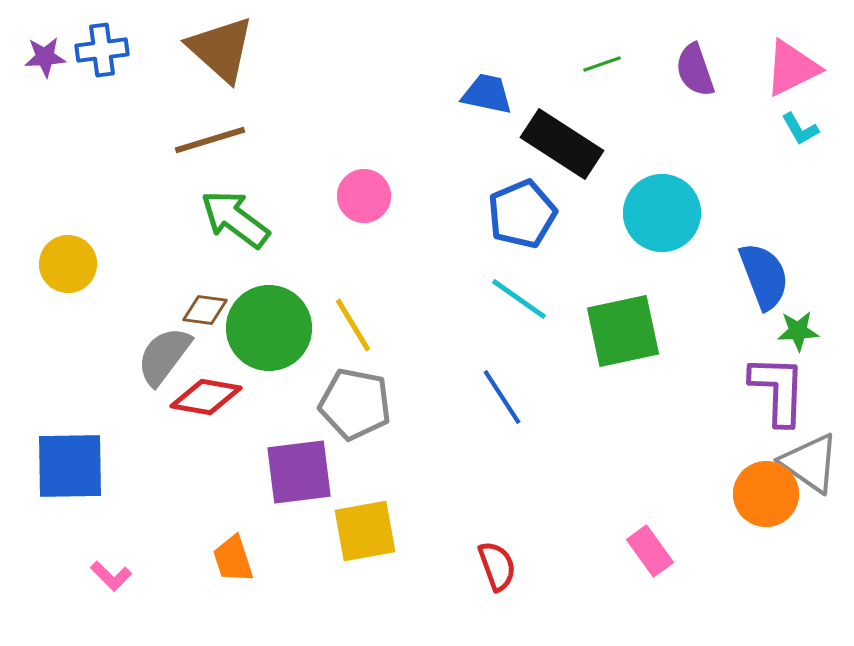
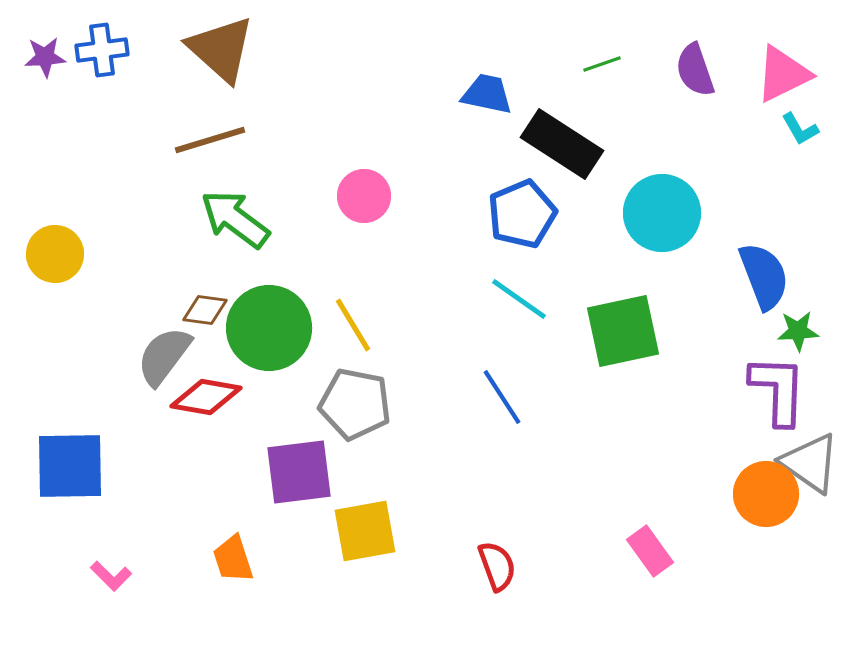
pink triangle: moved 9 px left, 6 px down
yellow circle: moved 13 px left, 10 px up
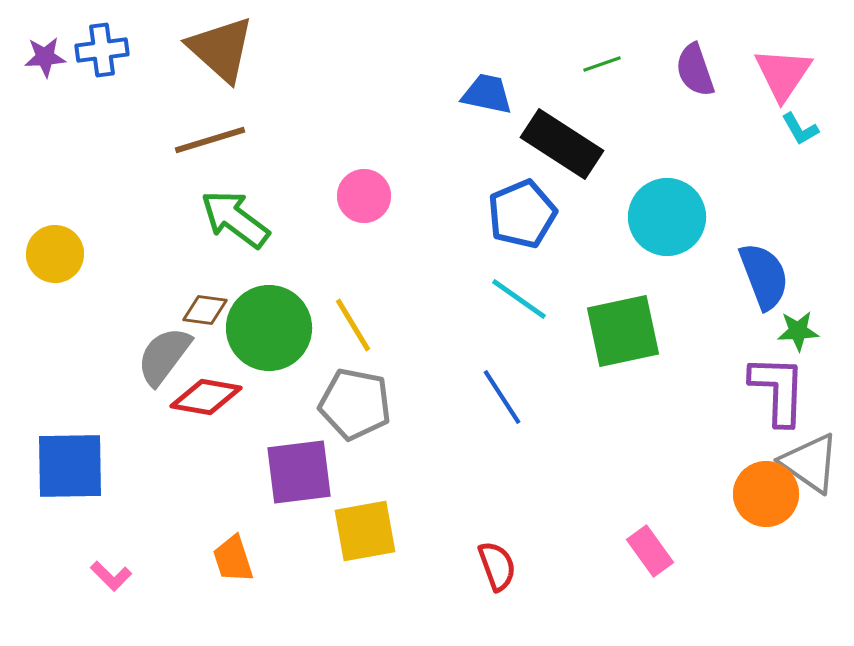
pink triangle: rotated 30 degrees counterclockwise
cyan circle: moved 5 px right, 4 px down
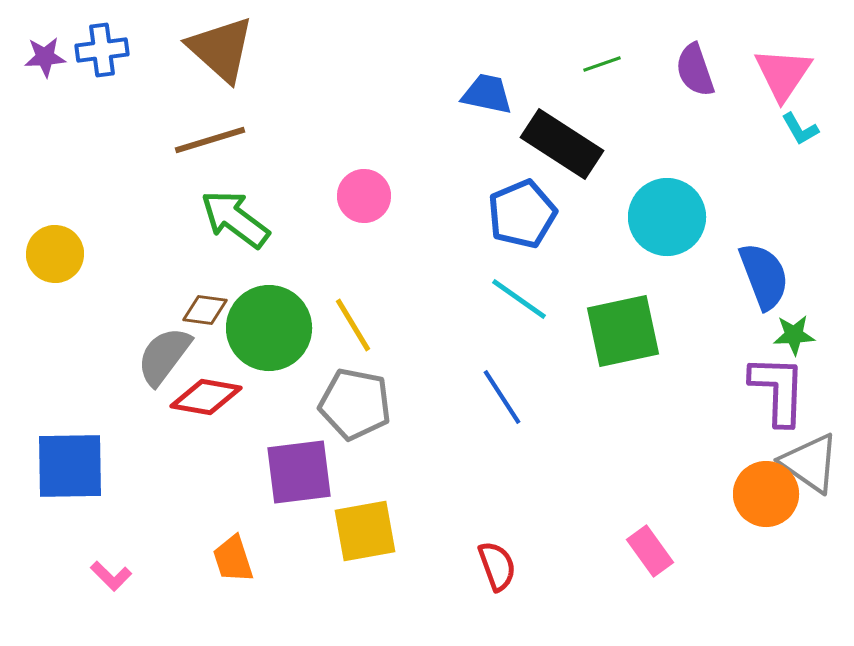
green star: moved 4 px left, 4 px down
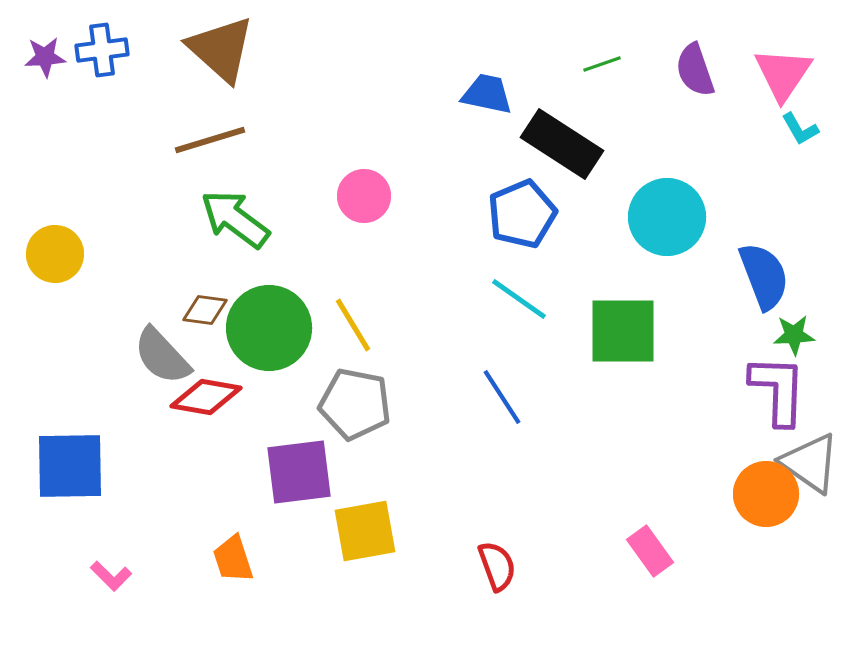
green square: rotated 12 degrees clockwise
gray semicircle: moved 2 px left; rotated 80 degrees counterclockwise
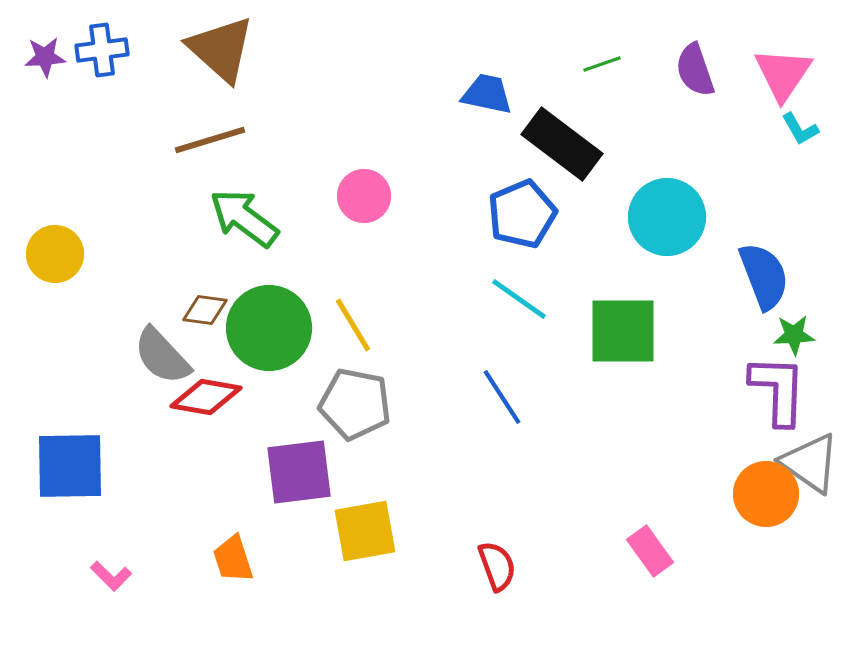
black rectangle: rotated 4 degrees clockwise
green arrow: moved 9 px right, 1 px up
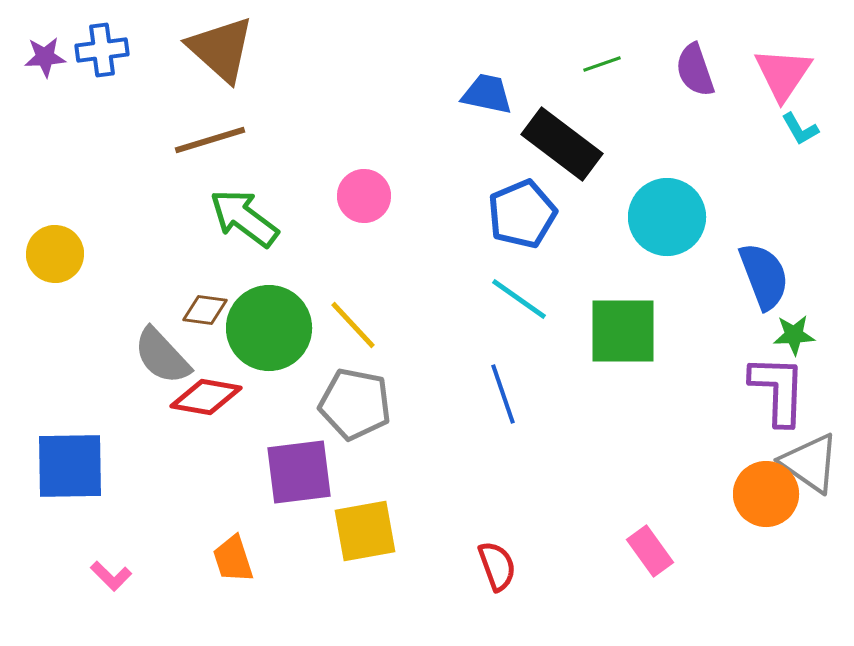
yellow line: rotated 12 degrees counterclockwise
blue line: moved 1 px right, 3 px up; rotated 14 degrees clockwise
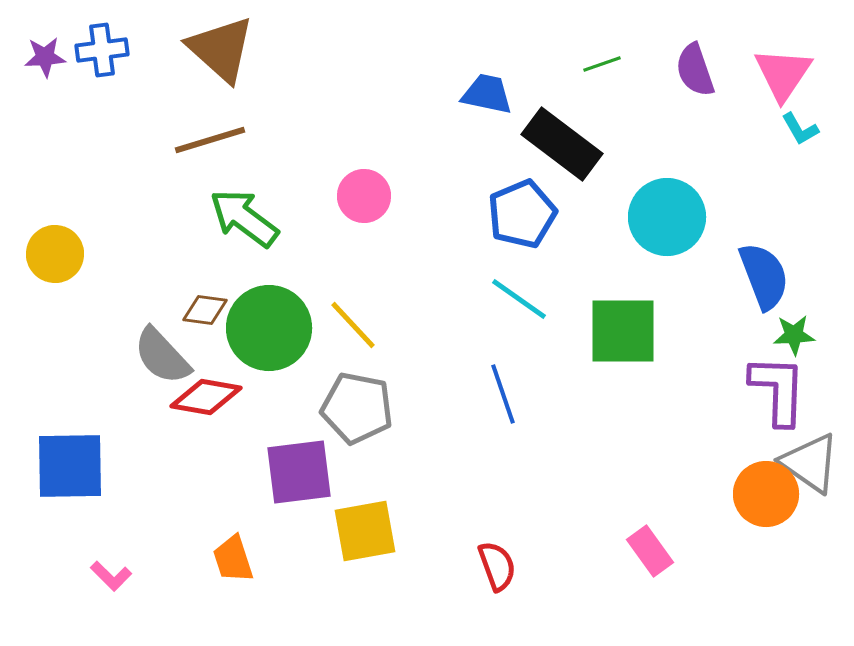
gray pentagon: moved 2 px right, 4 px down
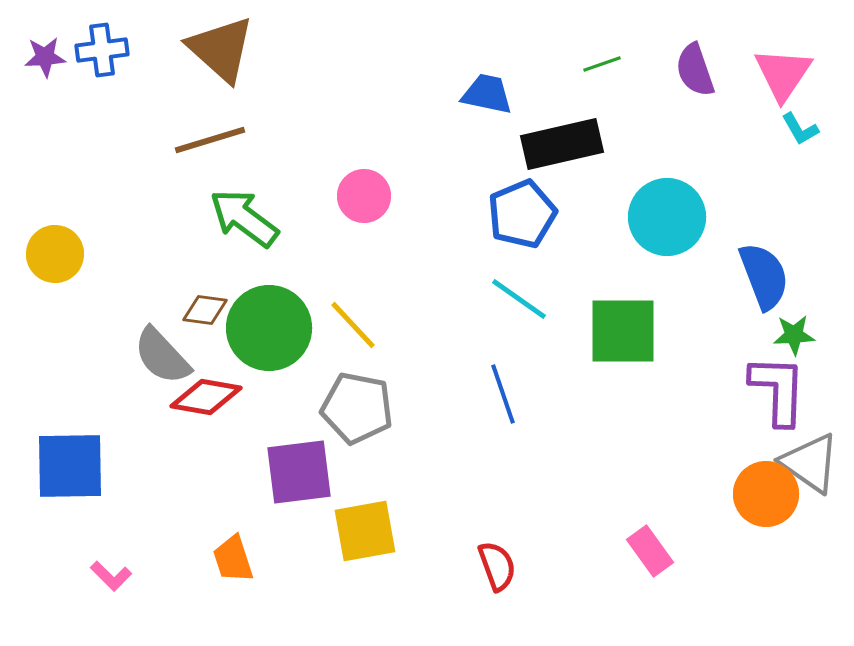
black rectangle: rotated 50 degrees counterclockwise
